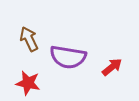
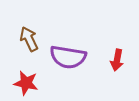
red arrow: moved 5 px right, 7 px up; rotated 140 degrees clockwise
red star: moved 2 px left
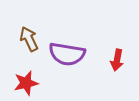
purple semicircle: moved 1 px left, 3 px up
red star: rotated 25 degrees counterclockwise
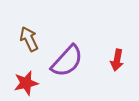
purple semicircle: moved 7 px down; rotated 57 degrees counterclockwise
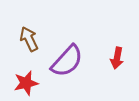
red arrow: moved 2 px up
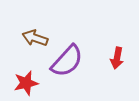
brown arrow: moved 6 px right, 1 px up; rotated 45 degrees counterclockwise
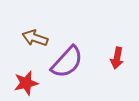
purple semicircle: moved 1 px down
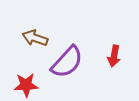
red arrow: moved 3 px left, 2 px up
red star: moved 2 px down; rotated 10 degrees clockwise
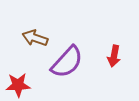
red star: moved 8 px left
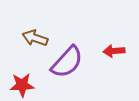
red arrow: moved 5 px up; rotated 75 degrees clockwise
red star: moved 4 px right
